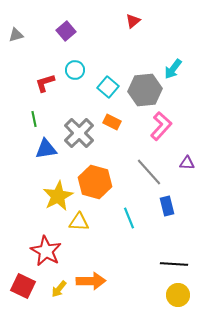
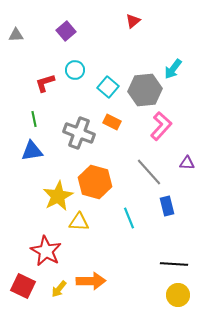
gray triangle: rotated 14 degrees clockwise
gray cross: rotated 24 degrees counterclockwise
blue triangle: moved 14 px left, 2 px down
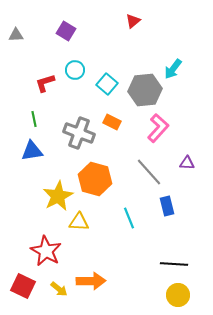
purple square: rotated 18 degrees counterclockwise
cyan square: moved 1 px left, 3 px up
pink L-shape: moved 3 px left, 2 px down
orange hexagon: moved 3 px up
yellow arrow: rotated 90 degrees counterclockwise
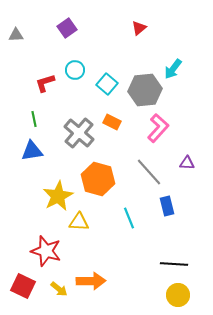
red triangle: moved 6 px right, 7 px down
purple square: moved 1 px right, 3 px up; rotated 24 degrees clockwise
gray cross: rotated 20 degrees clockwise
orange hexagon: moved 3 px right
red star: rotated 12 degrees counterclockwise
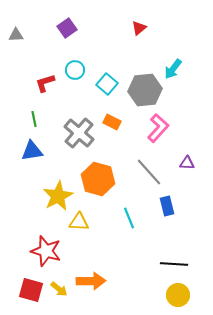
red square: moved 8 px right, 4 px down; rotated 10 degrees counterclockwise
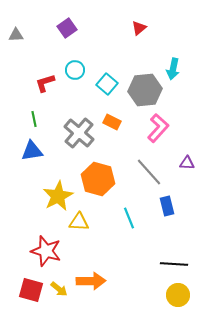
cyan arrow: rotated 25 degrees counterclockwise
